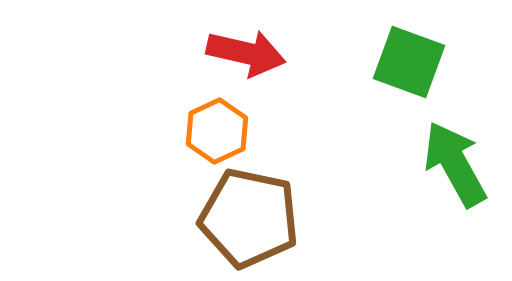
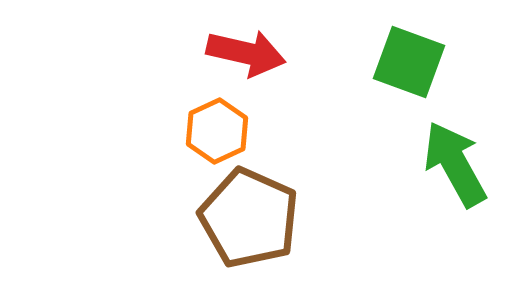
brown pentagon: rotated 12 degrees clockwise
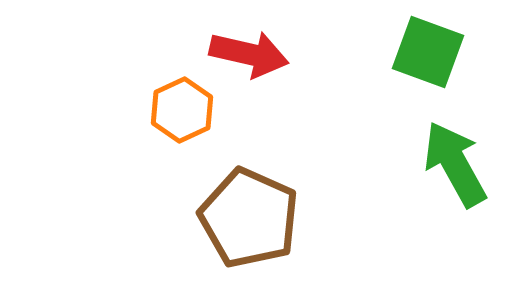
red arrow: moved 3 px right, 1 px down
green square: moved 19 px right, 10 px up
orange hexagon: moved 35 px left, 21 px up
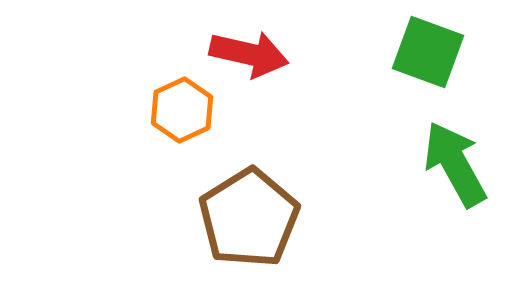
brown pentagon: rotated 16 degrees clockwise
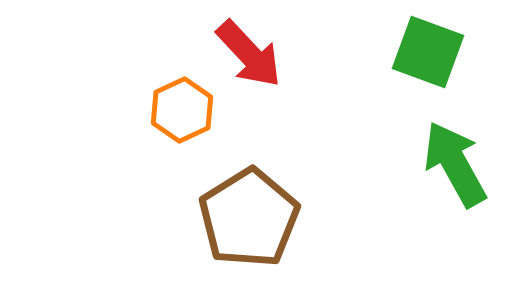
red arrow: rotated 34 degrees clockwise
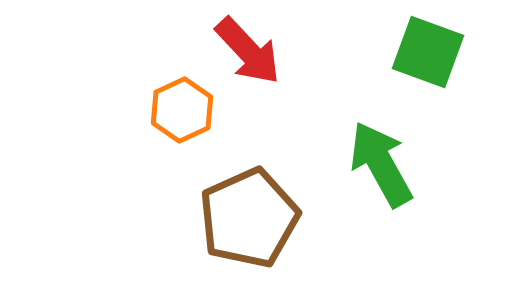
red arrow: moved 1 px left, 3 px up
green arrow: moved 74 px left
brown pentagon: rotated 8 degrees clockwise
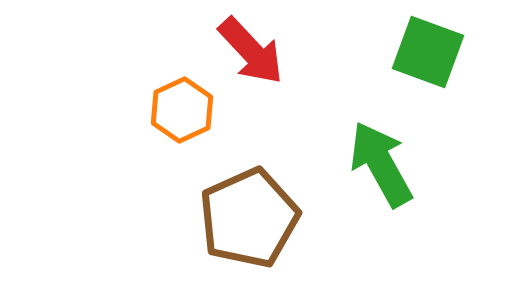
red arrow: moved 3 px right
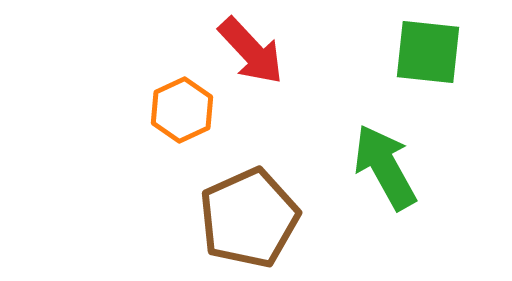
green square: rotated 14 degrees counterclockwise
green arrow: moved 4 px right, 3 px down
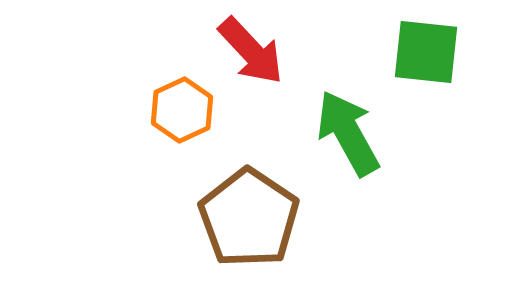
green square: moved 2 px left
green arrow: moved 37 px left, 34 px up
brown pentagon: rotated 14 degrees counterclockwise
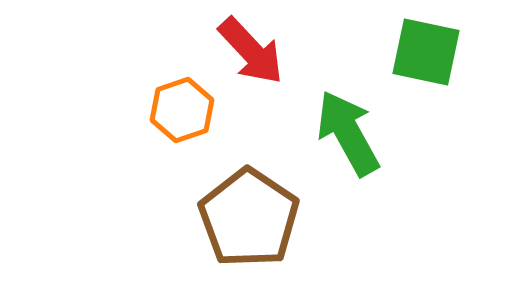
green square: rotated 6 degrees clockwise
orange hexagon: rotated 6 degrees clockwise
